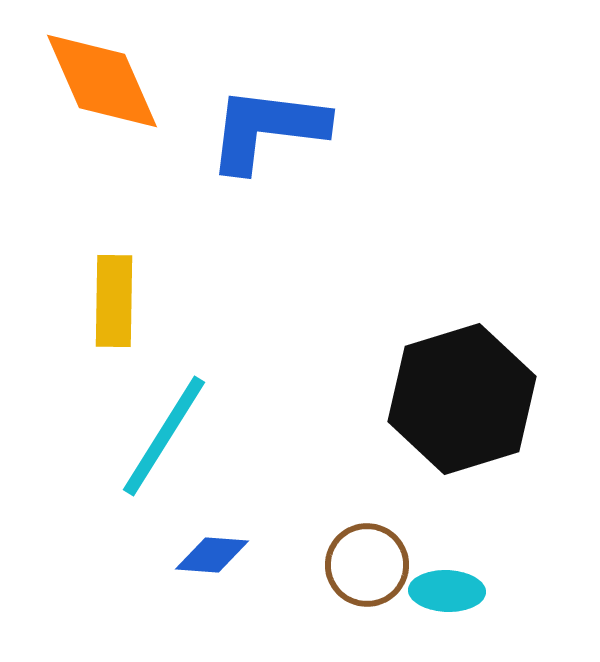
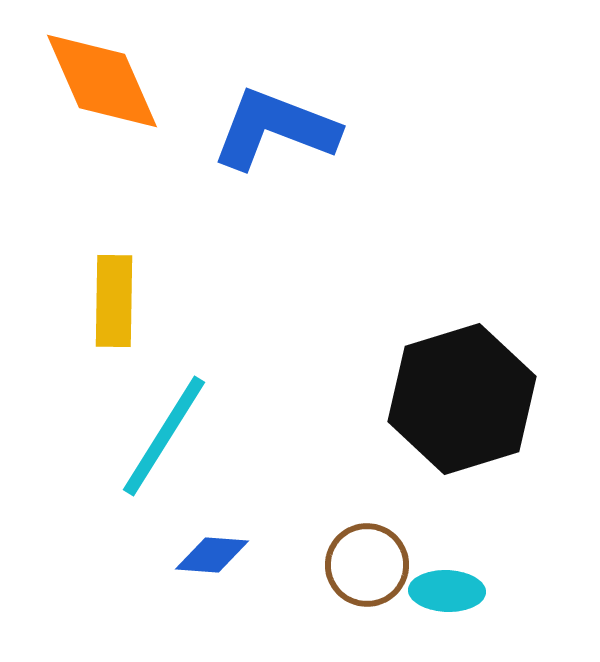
blue L-shape: moved 8 px right; rotated 14 degrees clockwise
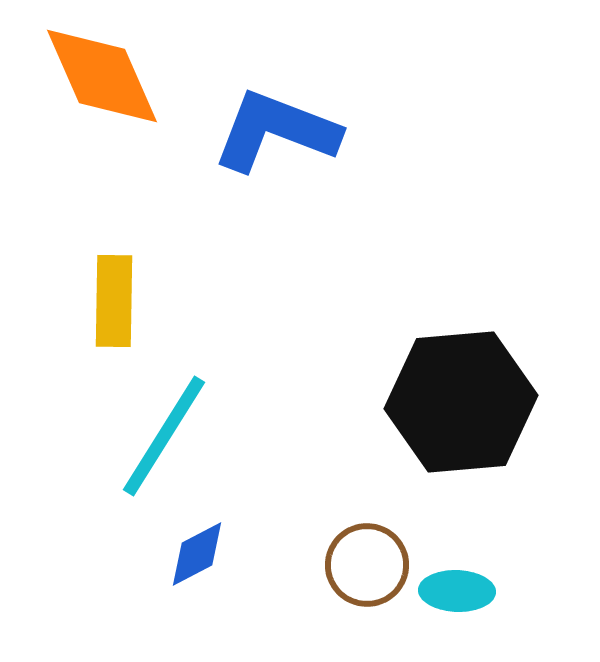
orange diamond: moved 5 px up
blue L-shape: moved 1 px right, 2 px down
black hexagon: moved 1 px left, 3 px down; rotated 12 degrees clockwise
blue diamond: moved 15 px left, 1 px up; rotated 32 degrees counterclockwise
cyan ellipse: moved 10 px right
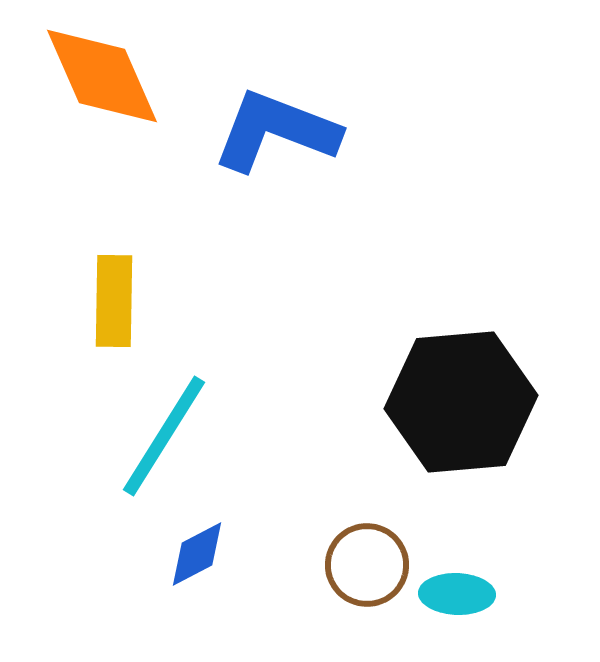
cyan ellipse: moved 3 px down
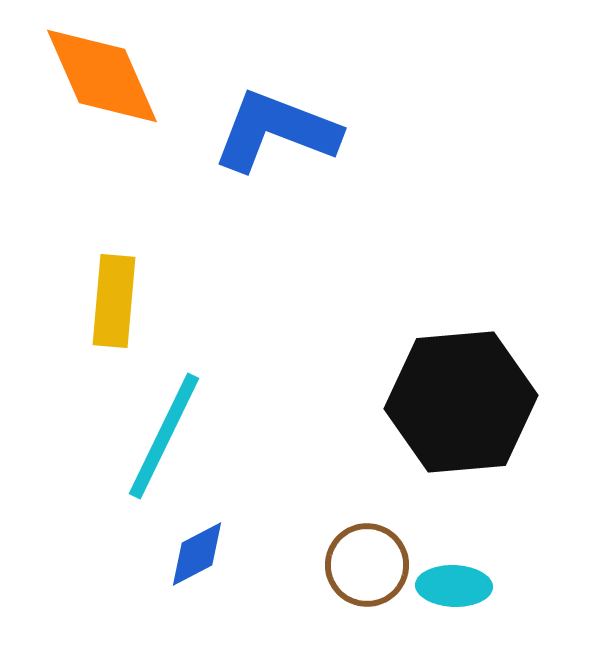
yellow rectangle: rotated 4 degrees clockwise
cyan line: rotated 6 degrees counterclockwise
cyan ellipse: moved 3 px left, 8 px up
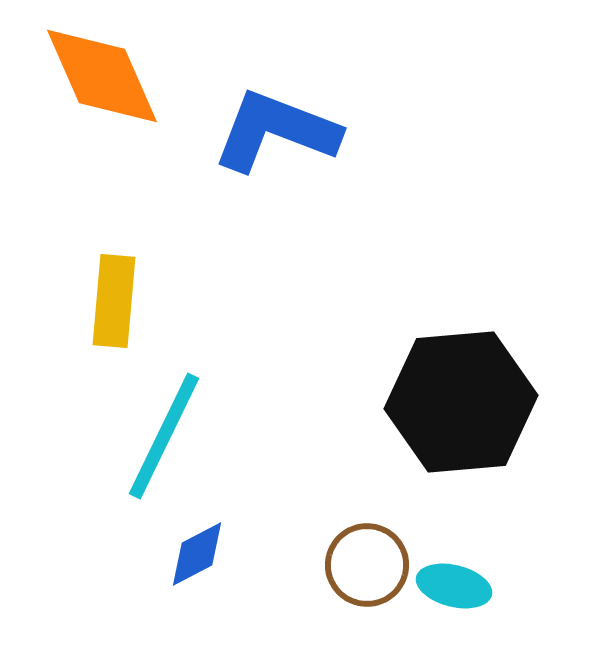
cyan ellipse: rotated 12 degrees clockwise
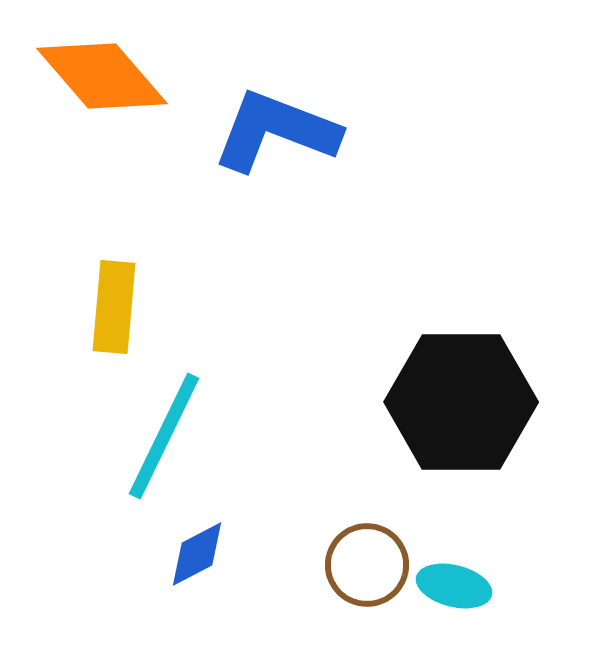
orange diamond: rotated 17 degrees counterclockwise
yellow rectangle: moved 6 px down
black hexagon: rotated 5 degrees clockwise
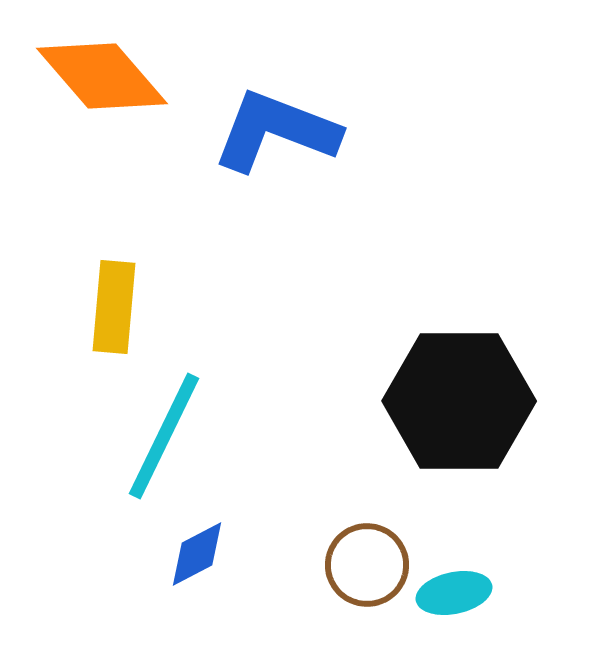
black hexagon: moved 2 px left, 1 px up
cyan ellipse: moved 7 px down; rotated 26 degrees counterclockwise
